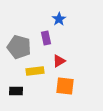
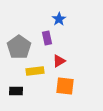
purple rectangle: moved 1 px right
gray pentagon: rotated 20 degrees clockwise
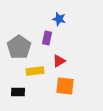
blue star: rotated 24 degrees counterclockwise
purple rectangle: rotated 24 degrees clockwise
black rectangle: moved 2 px right, 1 px down
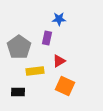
blue star: rotated 16 degrees counterclockwise
orange square: rotated 18 degrees clockwise
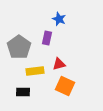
blue star: rotated 24 degrees clockwise
red triangle: moved 3 px down; rotated 16 degrees clockwise
black rectangle: moved 5 px right
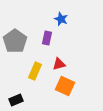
blue star: moved 2 px right
gray pentagon: moved 4 px left, 6 px up
yellow rectangle: rotated 60 degrees counterclockwise
black rectangle: moved 7 px left, 8 px down; rotated 24 degrees counterclockwise
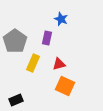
yellow rectangle: moved 2 px left, 8 px up
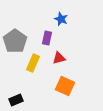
red triangle: moved 6 px up
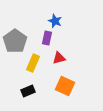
blue star: moved 6 px left, 2 px down
black rectangle: moved 12 px right, 9 px up
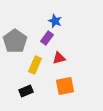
purple rectangle: rotated 24 degrees clockwise
yellow rectangle: moved 2 px right, 2 px down
orange square: rotated 36 degrees counterclockwise
black rectangle: moved 2 px left
